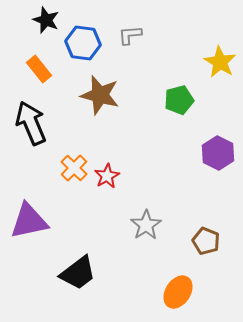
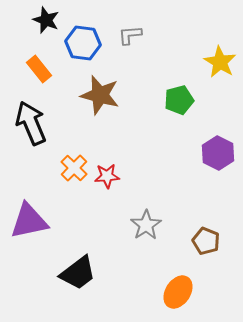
red star: rotated 25 degrees clockwise
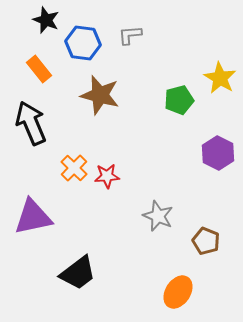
yellow star: moved 16 px down
purple triangle: moved 4 px right, 4 px up
gray star: moved 12 px right, 9 px up; rotated 16 degrees counterclockwise
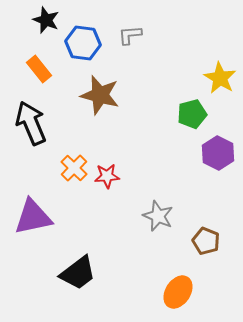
green pentagon: moved 13 px right, 14 px down
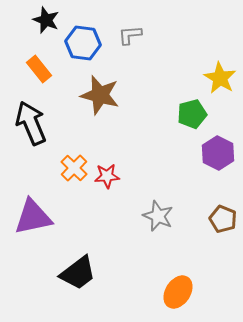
brown pentagon: moved 17 px right, 22 px up
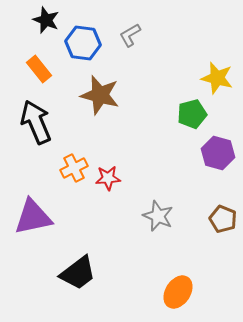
gray L-shape: rotated 25 degrees counterclockwise
yellow star: moved 3 px left; rotated 16 degrees counterclockwise
black arrow: moved 5 px right, 1 px up
purple hexagon: rotated 12 degrees counterclockwise
orange cross: rotated 20 degrees clockwise
red star: moved 1 px right, 2 px down
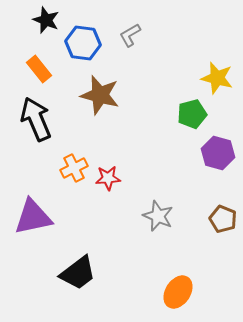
black arrow: moved 3 px up
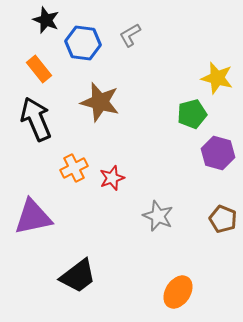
brown star: moved 7 px down
red star: moved 4 px right; rotated 15 degrees counterclockwise
black trapezoid: moved 3 px down
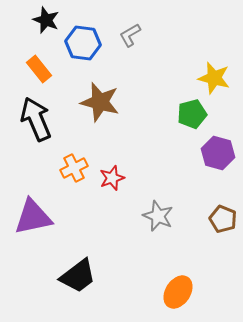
yellow star: moved 3 px left
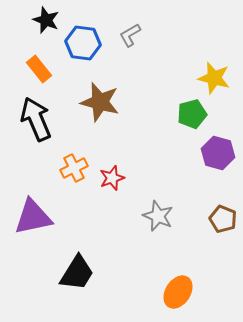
black trapezoid: moved 1 px left, 3 px up; rotated 21 degrees counterclockwise
